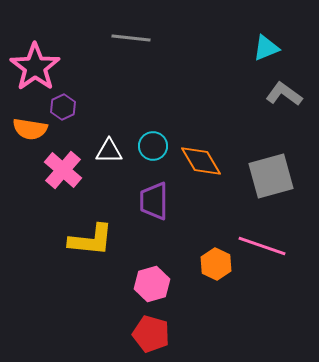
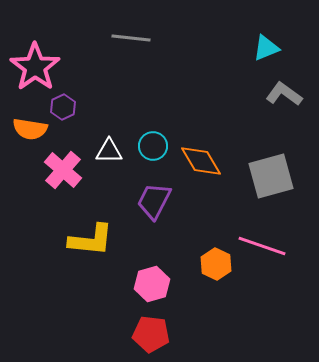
purple trapezoid: rotated 27 degrees clockwise
red pentagon: rotated 9 degrees counterclockwise
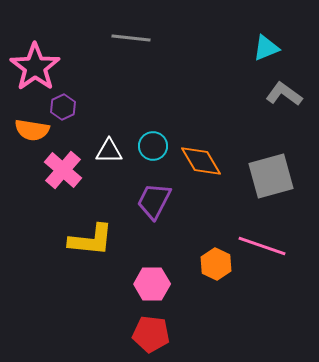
orange semicircle: moved 2 px right, 1 px down
pink hexagon: rotated 16 degrees clockwise
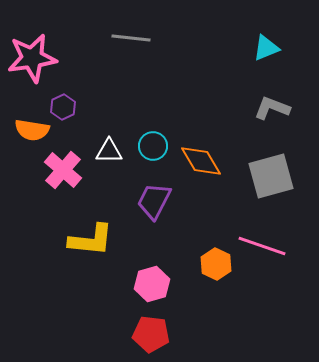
pink star: moved 3 px left, 9 px up; rotated 27 degrees clockwise
gray L-shape: moved 12 px left, 14 px down; rotated 15 degrees counterclockwise
pink hexagon: rotated 16 degrees counterclockwise
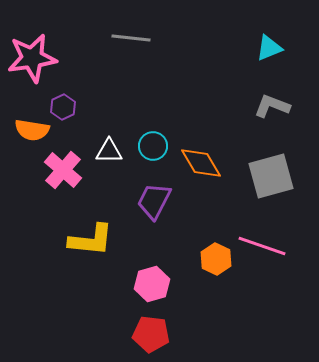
cyan triangle: moved 3 px right
gray L-shape: moved 2 px up
orange diamond: moved 2 px down
orange hexagon: moved 5 px up
